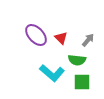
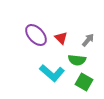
green square: moved 2 px right; rotated 30 degrees clockwise
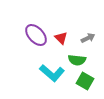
gray arrow: moved 2 px up; rotated 24 degrees clockwise
green square: moved 1 px right, 1 px up
